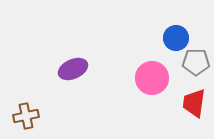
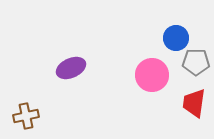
purple ellipse: moved 2 px left, 1 px up
pink circle: moved 3 px up
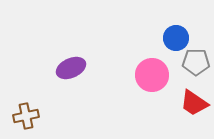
red trapezoid: rotated 64 degrees counterclockwise
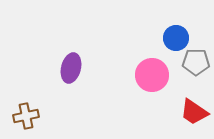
purple ellipse: rotated 52 degrees counterclockwise
red trapezoid: moved 9 px down
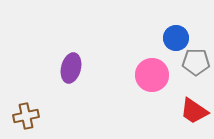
red trapezoid: moved 1 px up
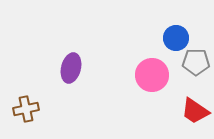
red trapezoid: moved 1 px right
brown cross: moved 7 px up
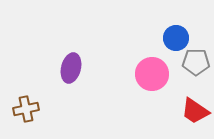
pink circle: moved 1 px up
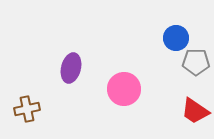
pink circle: moved 28 px left, 15 px down
brown cross: moved 1 px right
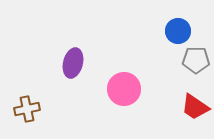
blue circle: moved 2 px right, 7 px up
gray pentagon: moved 2 px up
purple ellipse: moved 2 px right, 5 px up
red trapezoid: moved 4 px up
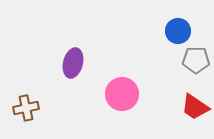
pink circle: moved 2 px left, 5 px down
brown cross: moved 1 px left, 1 px up
